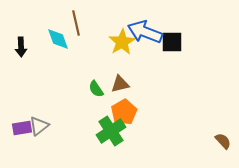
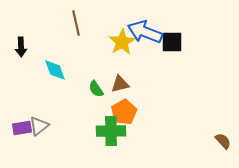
cyan diamond: moved 3 px left, 31 px down
green cross: rotated 32 degrees clockwise
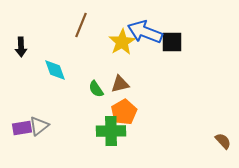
brown line: moved 5 px right, 2 px down; rotated 35 degrees clockwise
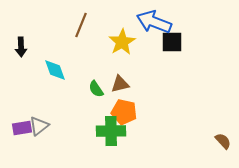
blue arrow: moved 9 px right, 10 px up
orange pentagon: rotated 30 degrees counterclockwise
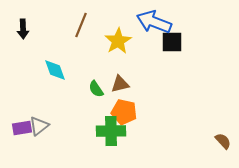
yellow star: moved 4 px left, 1 px up
black arrow: moved 2 px right, 18 px up
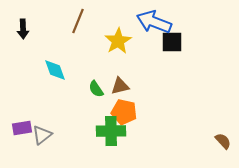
brown line: moved 3 px left, 4 px up
brown triangle: moved 2 px down
gray triangle: moved 3 px right, 9 px down
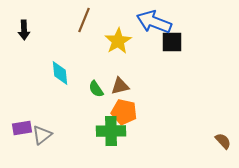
brown line: moved 6 px right, 1 px up
black arrow: moved 1 px right, 1 px down
cyan diamond: moved 5 px right, 3 px down; rotated 15 degrees clockwise
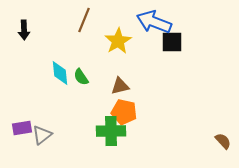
green semicircle: moved 15 px left, 12 px up
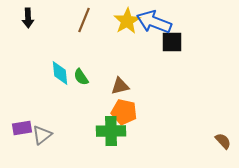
black arrow: moved 4 px right, 12 px up
yellow star: moved 9 px right, 20 px up
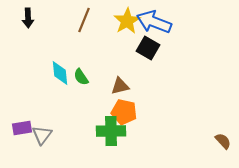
black square: moved 24 px left, 6 px down; rotated 30 degrees clockwise
gray triangle: rotated 15 degrees counterclockwise
